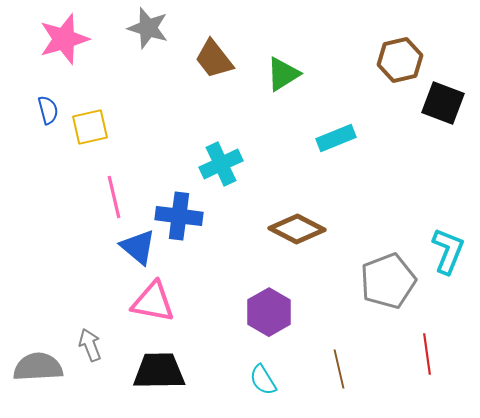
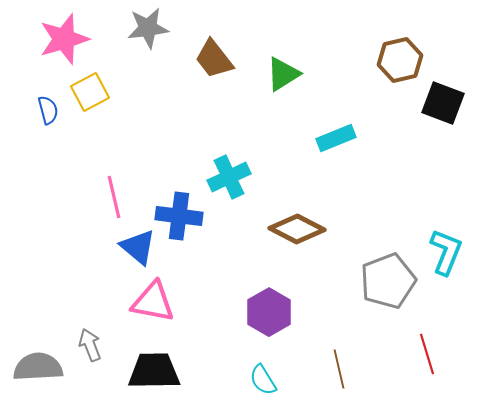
gray star: rotated 24 degrees counterclockwise
yellow square: moved 35 px up; rotated 15 degrees counterclockwise
cyan cross: moved 8 px right, 13 px down
cyan L-shape: moved 2 px left, 1 px down
red line: rotated 9 degrees counterclockwise
black trapezoid: moved 5 px left
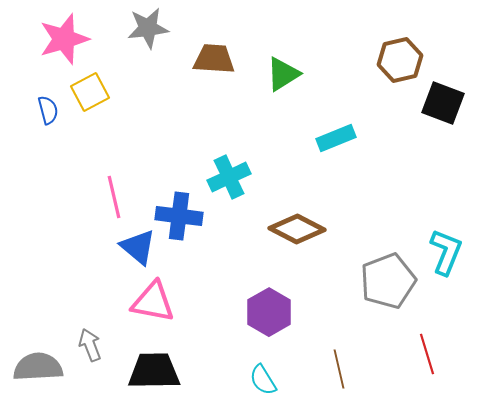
brown trapezoid: rotated 132 degrees clockwise
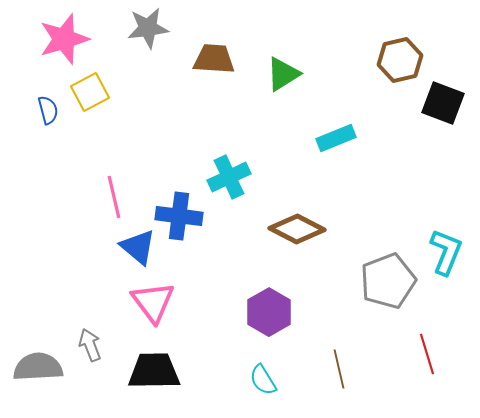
pink triangle: rotated 42 degrees clockwise
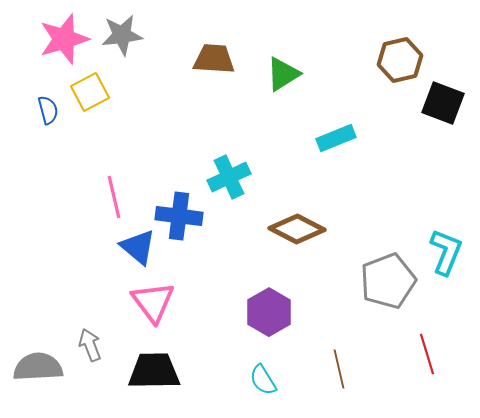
gray star: moved 26 px left, 7 px down
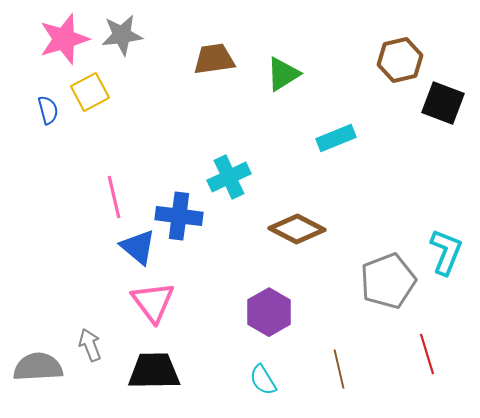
brown trapezoid: rotated 12 degrees counterclockwise
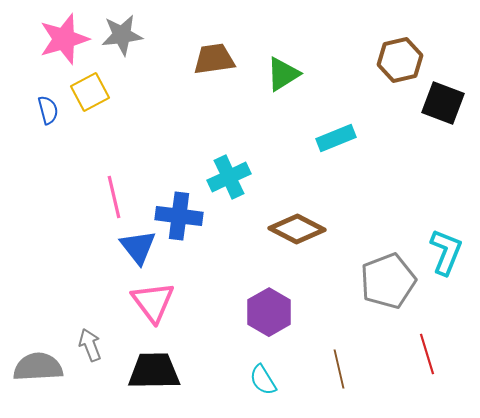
blue triangle: rotated 12 degrees clockwise
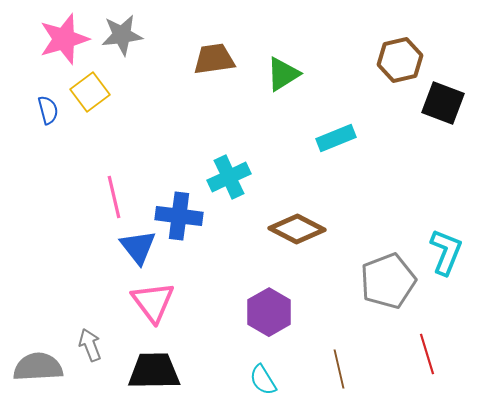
yellow square: rotated 9 degrees counterclockwise
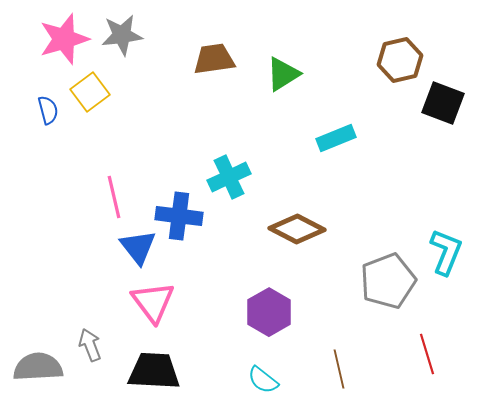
black trapezoid: rotated 4 degrees clockwise
cyan semicircle: rotated 20 degrees counterclockwise
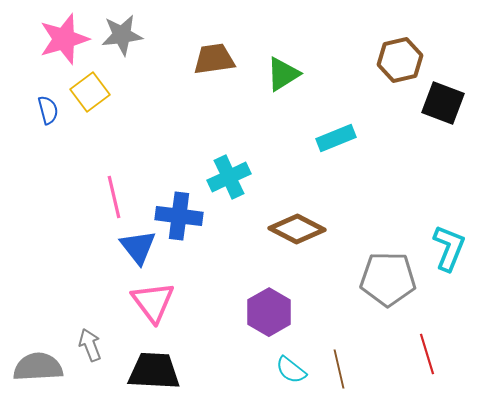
cyan L-shape: moved 3 px right, 4 px up
gray pentagon: moved 2 px up; rotated 22 degrees clockwise
cyan semicircle: moved 28 px right, 10 px up
